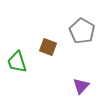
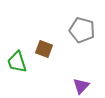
gray pentagon: moved 1 px up; rotated 15 degrees counterclockwise
brown square: moved 4 px left, 2 px down
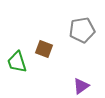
gray pentagon: rotated 25 degrees counterclockwise
purple triangle: rotated 12 degrees clockwise
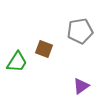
gray pentagon: moved 2 px left, 1 px down
green trapezoid: rotated 130 degrees counterclockwise
